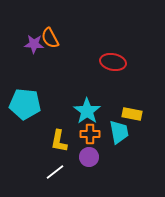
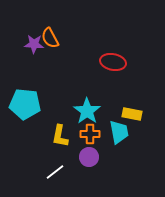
yellow L-shape: moved 1 px right, 5 px up
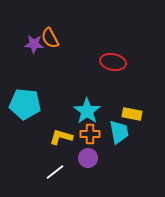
yellow L-shape: moved 1 px right, 1 px down; rotated 95 degrees clockwise
purple circle: moved 1 px left, 1 px down
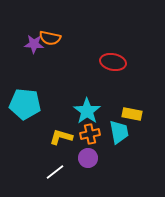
orange semicircle: rotated 50 degrees counterclockwise
orange cross: rotated 12 degrees counterclockwise
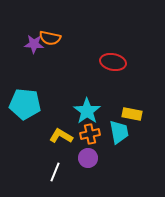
yellow L-shape: moved 1 px up; rotated 15 degrees clockwise
white line: rotated 30 degrees counterclockwise
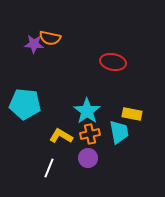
white line: moved 6 px left, 4 px up
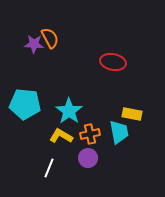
orange semicircle: rotated 130 degrees counterclockwise
cyan star: moved 18 px left
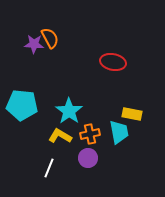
cyan pentagon: moved 3 px left, 1 px down
yellow L-shape: moved 1 px left
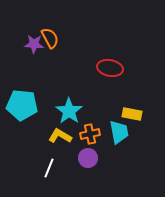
red ellipse: moved 3 px left, 6 px down
